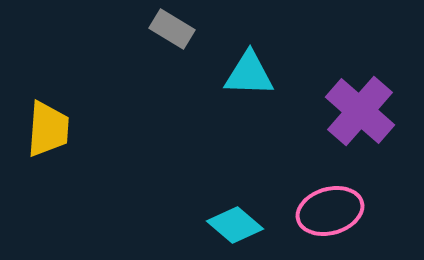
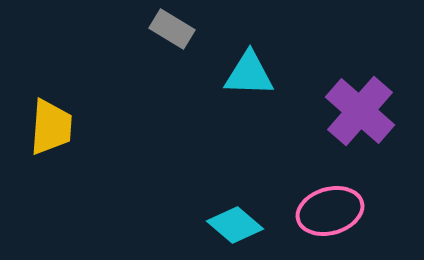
yellow trapezoid: moved 3 px right, 2 px up
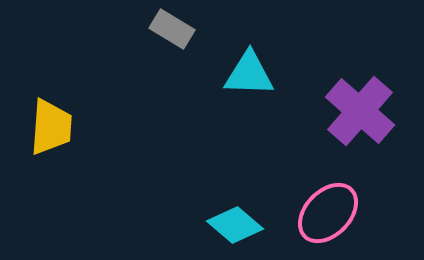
pink ellipse: moved 2 px left, 2 px down; rotated 30 degrees counterclockwise
